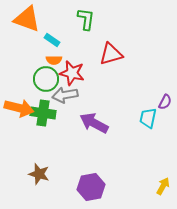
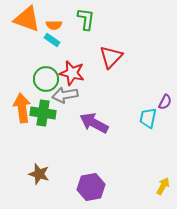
red triangle: moved 3 px down; rotated 30 degrees counterclockwise
orange semicircle: moved 35 px up
orange arrow: moved 3 px right; rotated 112 degrees counterclockwise
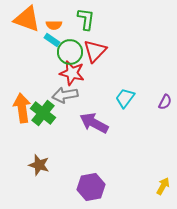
red triangle: moved 16 px left, 6 px up
green circle: moved 24 px right, 27 px up
green cross: rotated 30 degrees clockwise
cyan trapezoid: moved 23 px left, 20 px up; rotated 25 degrees clockwise
brown star: moved 9 px up
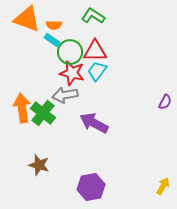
green L-shape: moved 7 px right, 3 px up; rotated 65 degrees counterclockwise
red triangle: rotated 45 degrees clockwise
cyan trapezoid: moved 28 px left, 27 px up
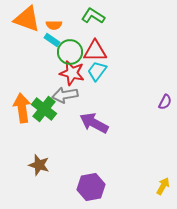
green cross: moved 1 px right, 4 px up
